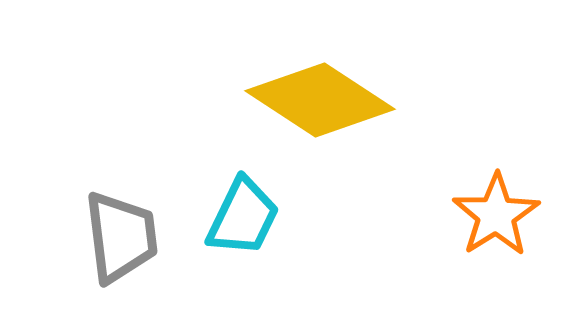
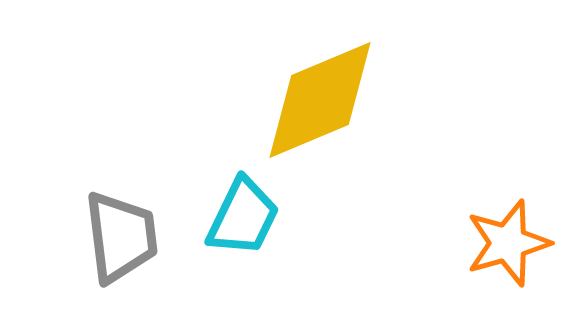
yellow diamond: rotated 56 degrees counterclockwise
orange star: moved 12 px right, 28 px down; rotated 16 degrees clockwise
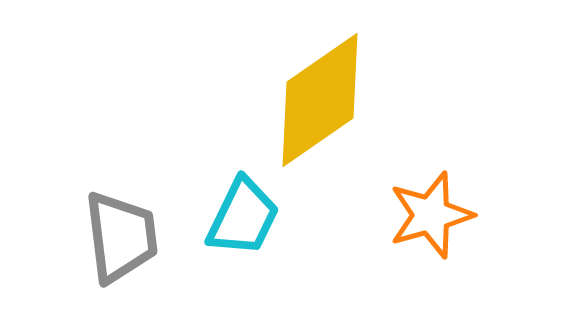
yellow diamond: rotated 12 degrees counterclockwise
orange star: moved 77 px left, 28 px up
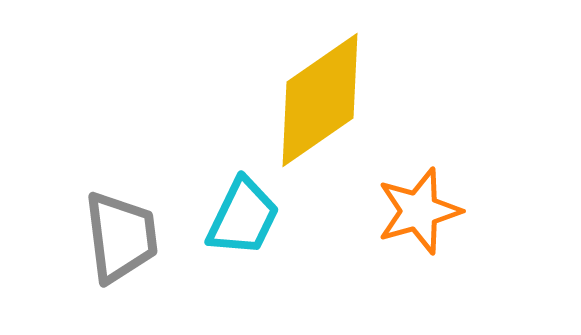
orange star: moved 12 px left, 4 px up
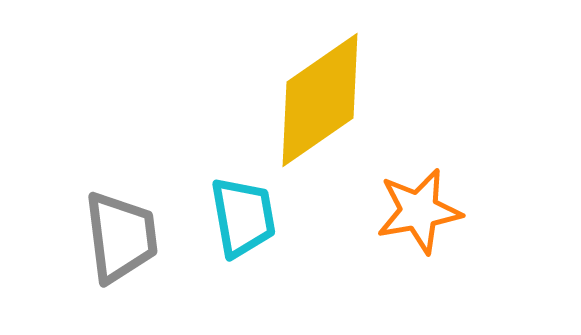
orange star: rotated 6 degrees clockwise
cyan trapezoid: rotated 36 degrees counterclockwise
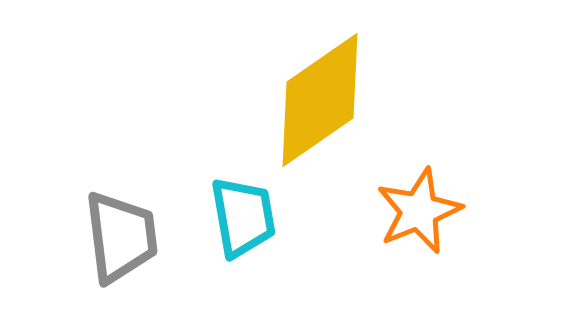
orange star: rotated 12 degrees counterclockwise
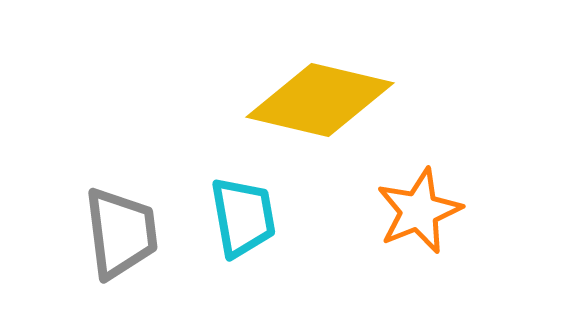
yellow diamond: rotated 48 degrees clockwise
gray trapezoid: moved 4 px up
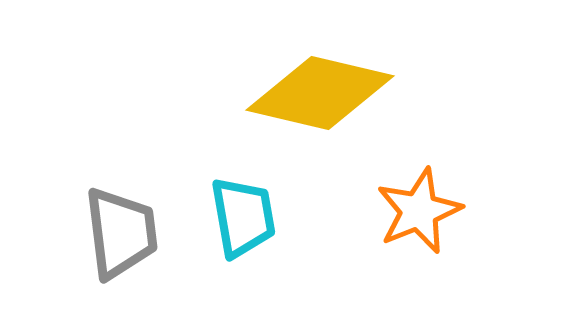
yellow diamond: moved 7 px up
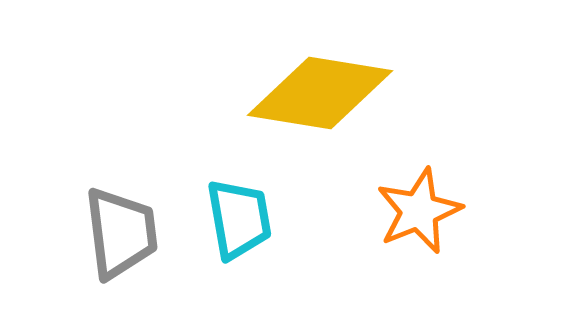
yellow diamond: rotated 4 degrees counterclockwise
cyan trapezoid: moved 4 px left, 2 px down
